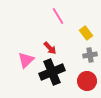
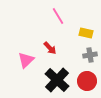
yellow rectangle: rotated 40 degrees counterclockwise
black cross: moved 5 px right, 8 px down; rotated 25 degrees counterclockwise
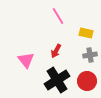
red arrow: moved 6 px right, 3 px down; rotated 72 degrees clockwise
pink triangle: rotated 24 degrees counterclockwise
black cross: rotated 15 degrees clockwise
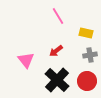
red arrow: rotated 24 degrees clockwise
black cross: rotated 15 degrees counterclockwise
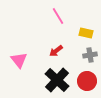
pink triangle: moved 7 px left
